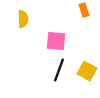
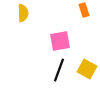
yellow semicircle: moved 6 px up
pink square: moved 4 px right; rotated 15 degrees counterclockwise
yellow square: moved 2 px up
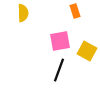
orange rectangle: moved 9 px left, 1 px down
yellow square: moved 18 px up
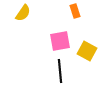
yellow semicircle: rotated 36 degrees clockwise
black line: moved 1 px right, 1 px down; rotated 25 degrees counterclockwise
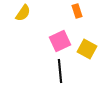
orange rectangle: moved 2 px right
pink square: rotated 15 degrees counterclockwise
yellow square: moved 2 px up
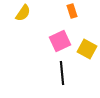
orange rectangle: moved 5 px left
black line: moved 2 px right, 2 px down
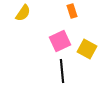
black line: moved 2 px up
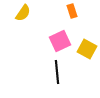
black line: moved 5 px left, 1 px down
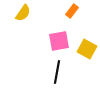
orange rectangle: rotated 56 degrees clockwise
pink square: moved 1 px left; rotated 15 degrees clockwise
black line: rotated 15 degrees clockwise
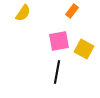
yellow square: moved 3 px left
